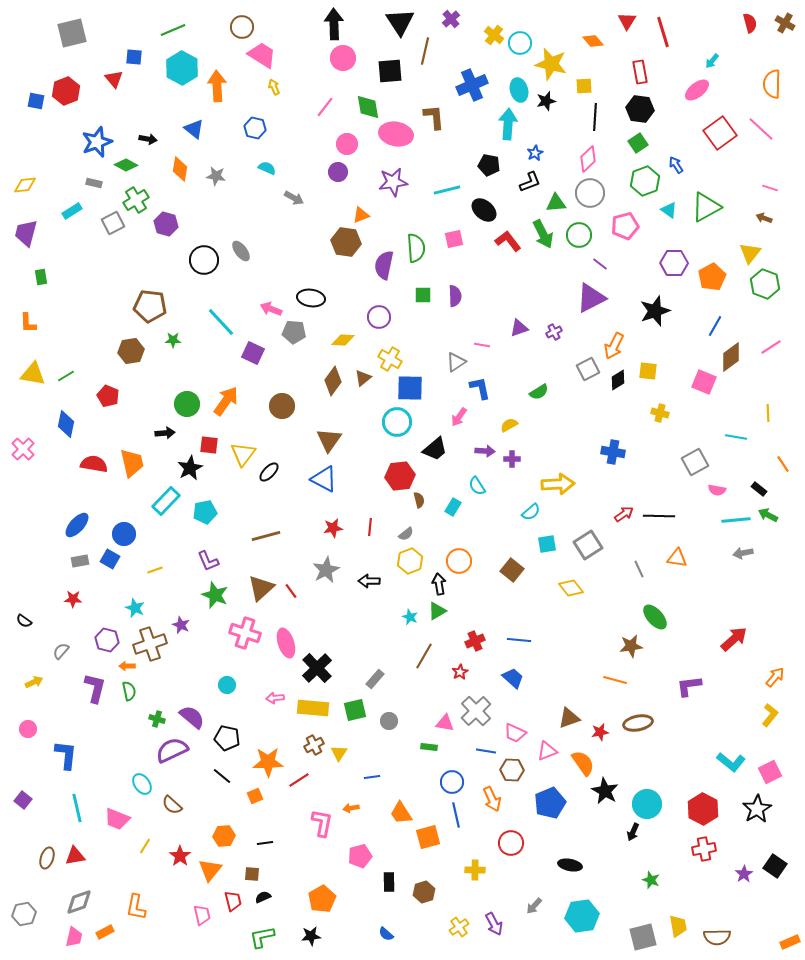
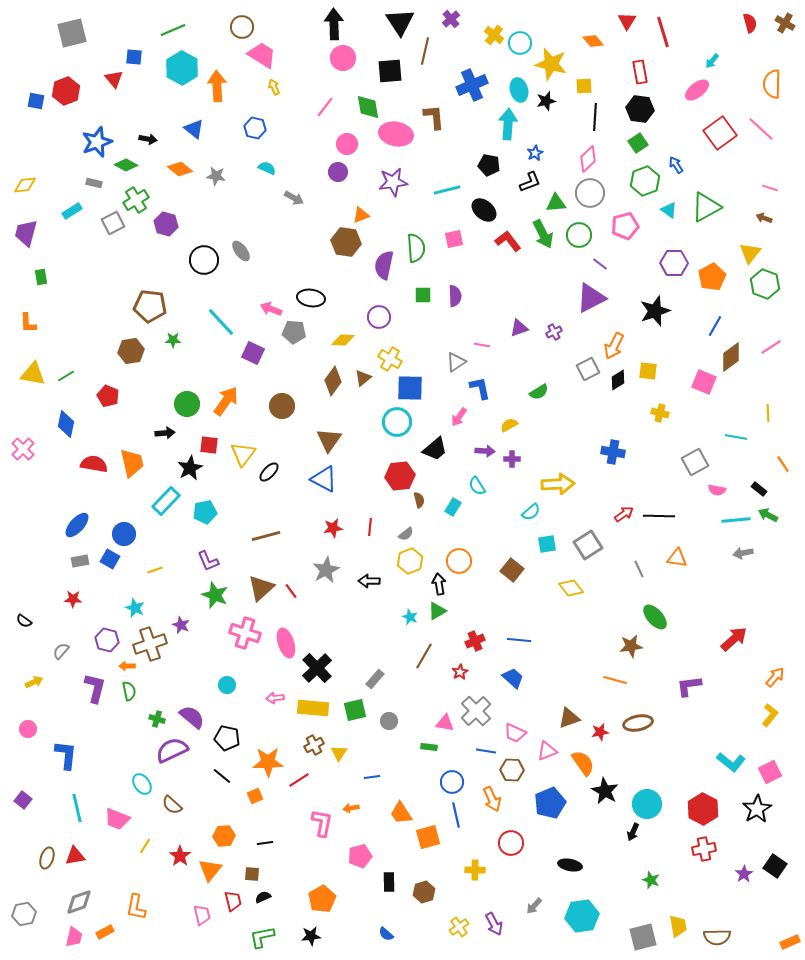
orange diamond at (180, 169): rotated 60 degrees counterclockwise
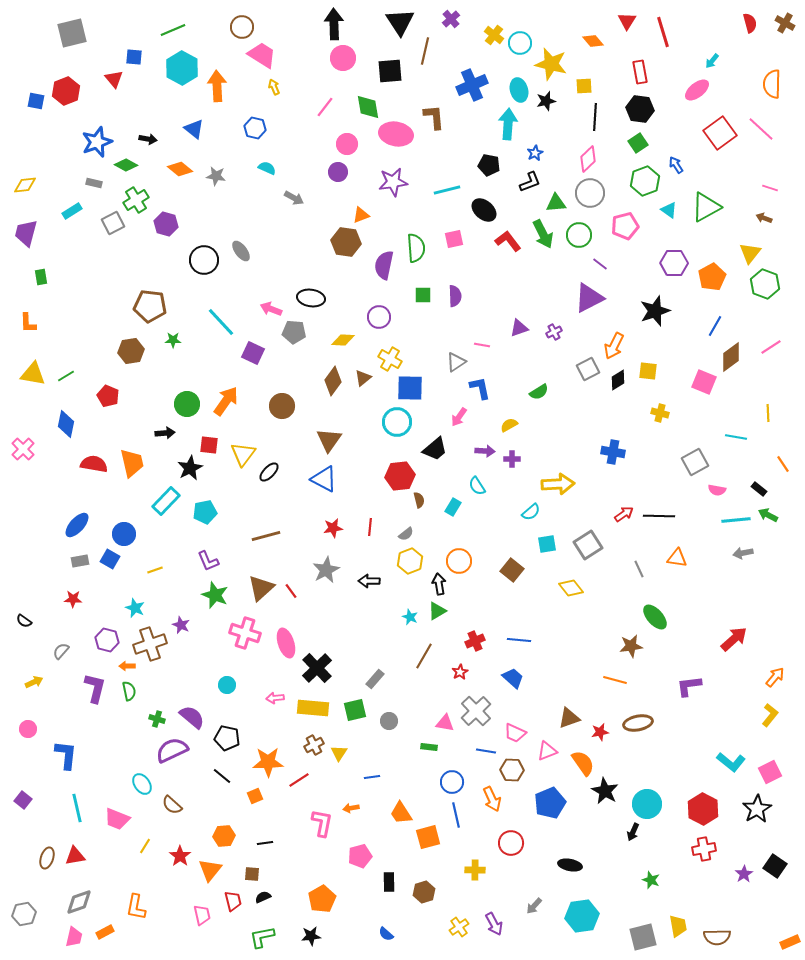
purple triangle at (591, 298): moved 2 px left
